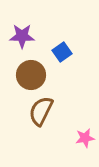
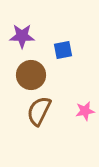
blue square: moved 1 px right, 2 px up; rotated 24 degrees clockwise
brown semicircle: moved 2 px left
pink star: moved 27 px up
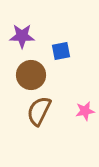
blue square: moved 2 px left, 1 px down
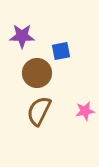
brown circle: moved 6 px right, 2 px up
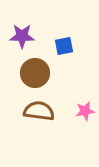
blue square: moved 3 px right, 5 px up
brown circle: moved 2 px left
brown semicircle: rotated 72 degrees clockwise
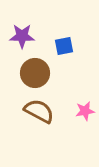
brown semicircle: rotated 20 degrees clockwise
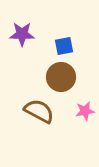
purple star: moved 2 px up
brown circle: moved 26 px right, 4 px down
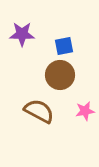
brown circle: moved 1 px left, 2 px up
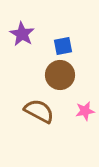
purple star: rotated 30 degrees clockwise
blue square: moved 1 px left
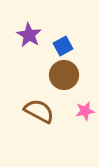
purple star: moved 7 px right, 1 px down
blue square: rotated 18 degrees counterclockwise
brown circle: moved 4 px right
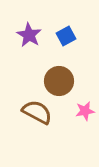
blue square: moved 3 px right, 10 px up
brown circle: moved 5 px left, 6 px down
brown semicircle: moved 2 px left, 1 px down
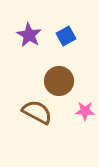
pink star: rotated 12 degrees clockwise
